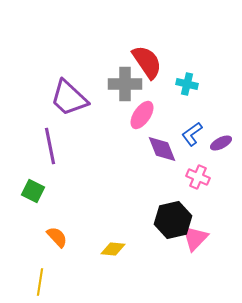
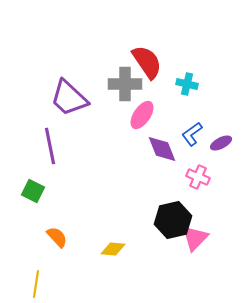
yellow line: moved 4 px left, 2 px down
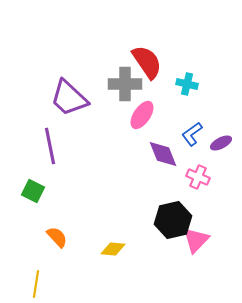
purple diamond: moved 1 px right, 5 px down
pink triangle: moved 1 px right, 2 px down
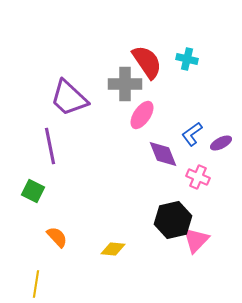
cyan cross: moved 25 px up
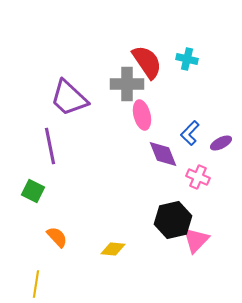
gray cross: moved 2 px right
pink ellipse: rotated 48 degrees counterclockwise
blue L-shape: moved 2 px left, 1 px up; rotated 10 degrees counterclockwise
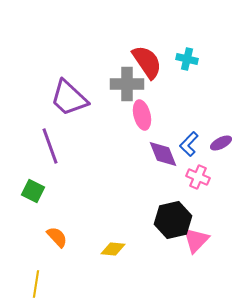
blue L-shape: moved 1 px left, 11 px down
purple line: rotated 9 degrees counterclockwise
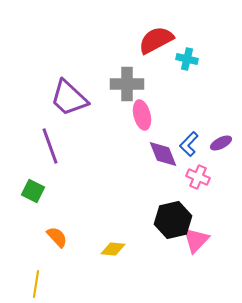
red semicircle: moved 9 px right, 22 px up; rotated 84 degrees counterclockwise
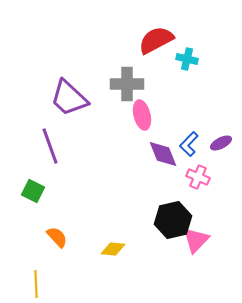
yellow line: rotated 12 degrees counterclockwise
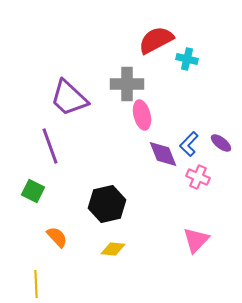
purple ellipse: rotated 65 degrees clockwise
black hexagon: moved 66 px left, 16 px up
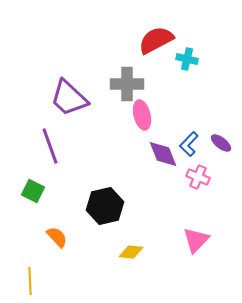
black hexagon: moved 2 px left, 2 px down
yellow diamond: moved 18 px right, 3 px down
yellow line: moved 6 px left, 3 px up
